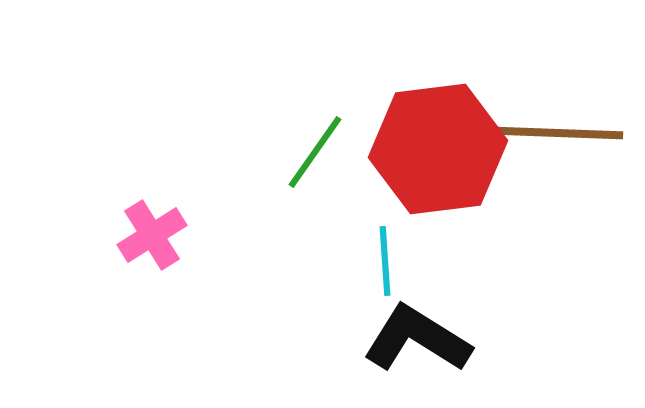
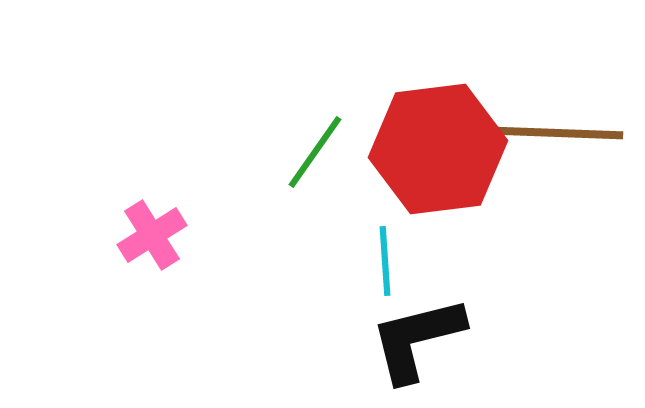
black L-shape: rotated 46 degrees counterclockwise
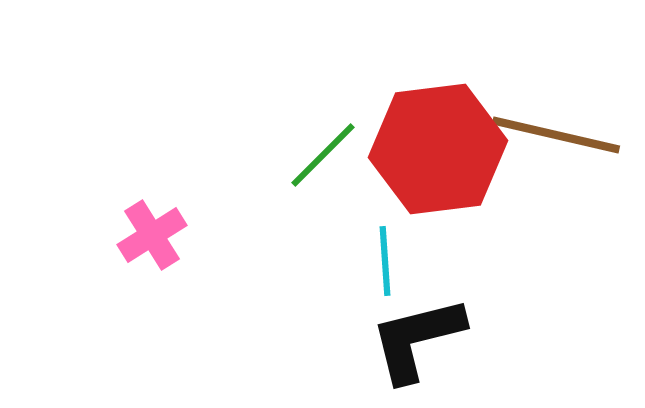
brown line: moved 2 px left, 2 px down; rotated 11 degrees clockwise
green line: moved 8 px right, 3 px down; rotated 10 degrees clockwise
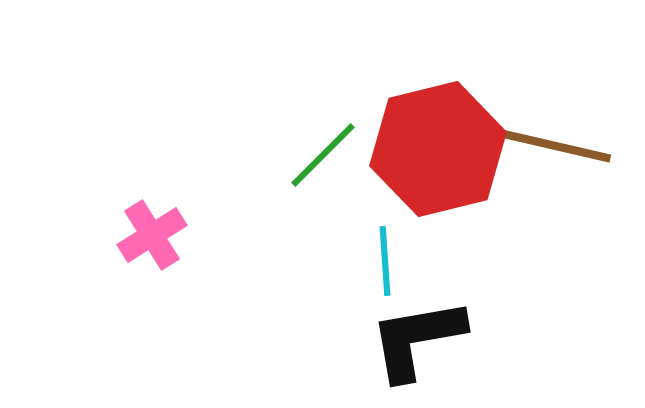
brown line: moved 9 px left, 9 px down
red hexagon: rotated 7 degrees counterclockwise
black L-shape: rotated 4 degrees clockwise
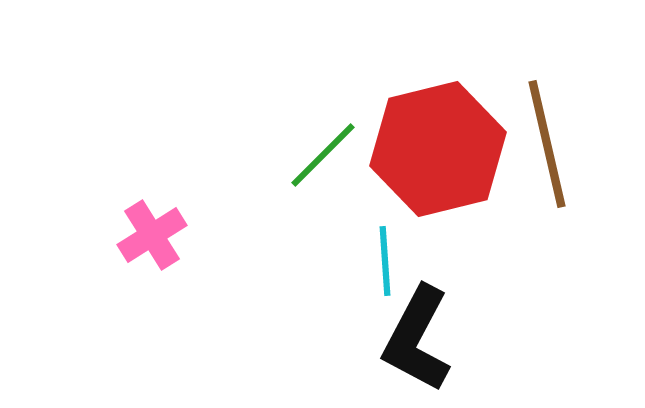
brown line: rotated 64 degrees clockwise
black L-shape: rotated 52 degrees counterclockwise
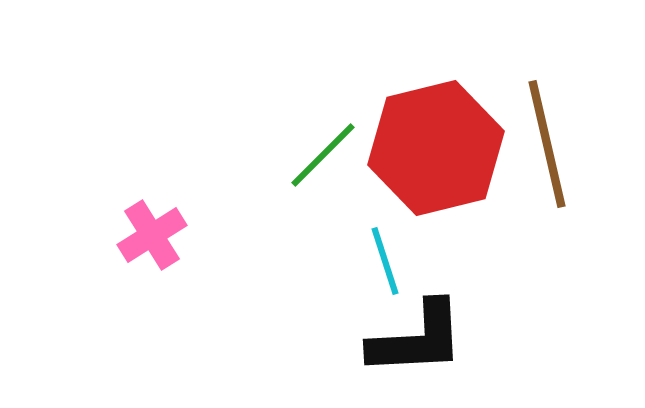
red hexagon: moved 2 px left, 1 px up
cyan line: rotated 14 degrees counterclockwise
black L-shape: rotated 121 degrees counterclockwise
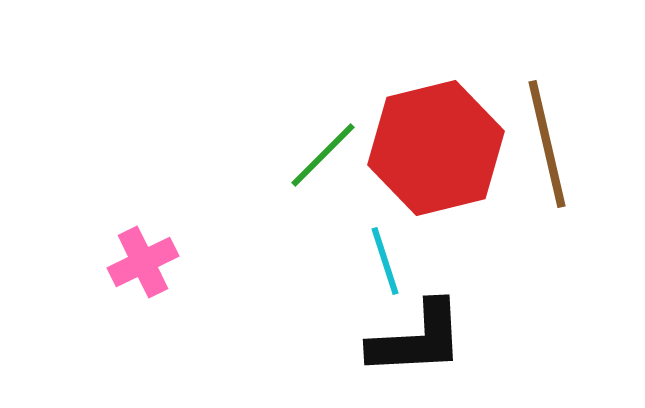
pink cross: moved 9 px left, 27 px down; rotated 6 degrees clockwise
